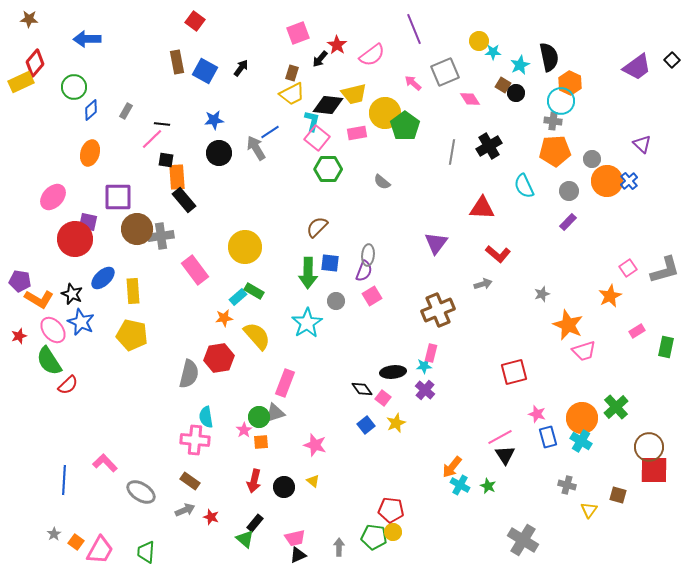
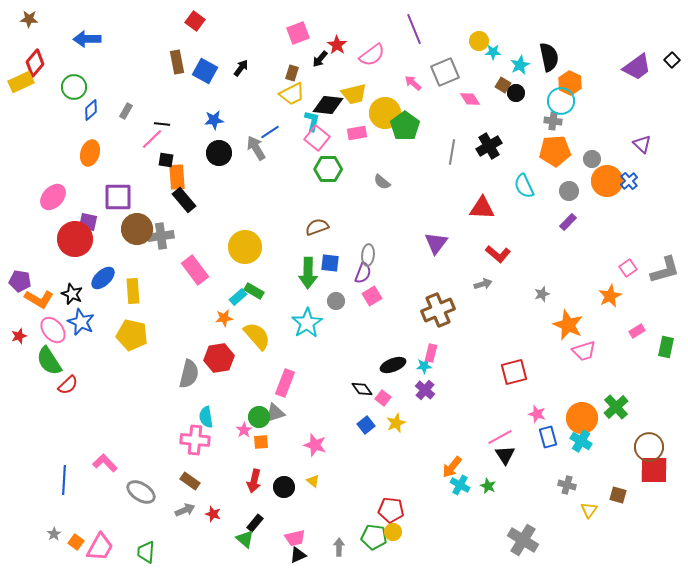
brown semicircle at (317, 227): rotated 25 degrees clockwise
purple semicircle at (364, 271): moved 1 px left, 2 px down
black ellipse at (393, 372): moved 7 px up; rotated 15 degrees counterclockwise
red star at (211, 517): moved 2 px right, 3 px up
pink trapezoid at (100, 550): moved 3 px up
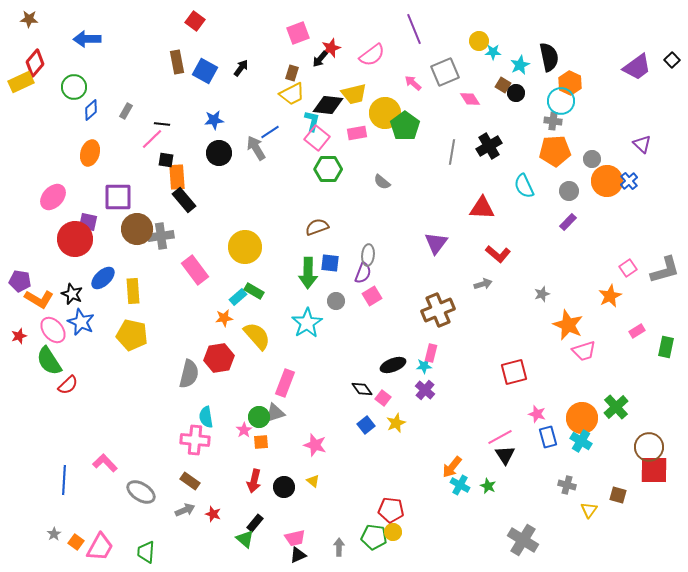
red star at (337, 45): moved 6 px left, 3 px down; rotated 18 degrees clockwise
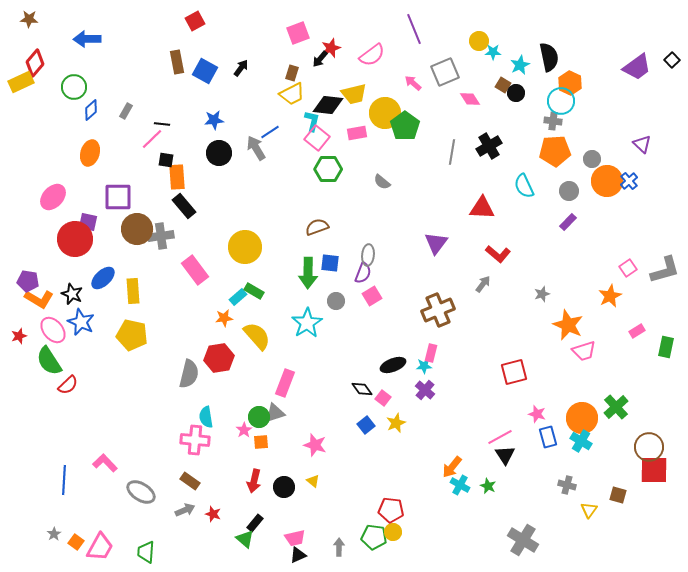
red square at (195, 21): rotated 24 degrees clockwise
black rectangle at (184, 200): moved 6 px down
purple pentagon at (20, 281): moved 8 px right
gray arrow at (483, 284): rotated 36 degrees counterclockwise
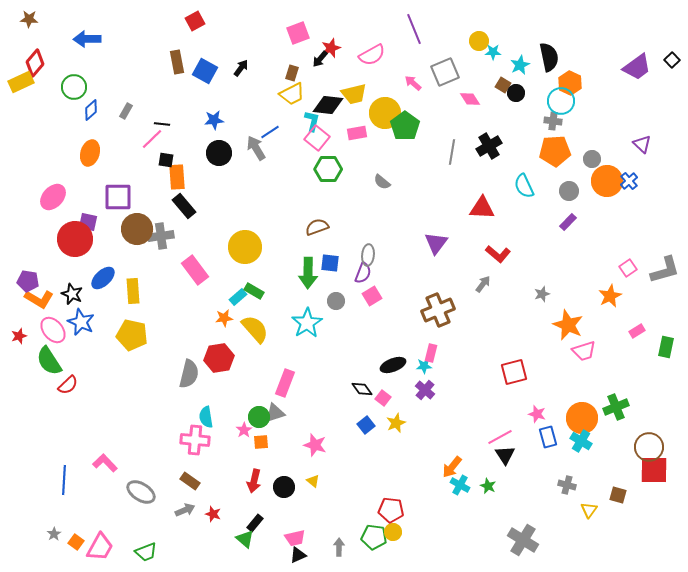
pink semicircle at (372, 55): rotated 8 degrees clockwise
yellow semicircle at (257, 336): moved 2 px left, 7 px up
green cross at (616, 407): rotated 20 degrees clockwise
green trapezoid at (146, 552): rotated 115 degrees counterclockwise
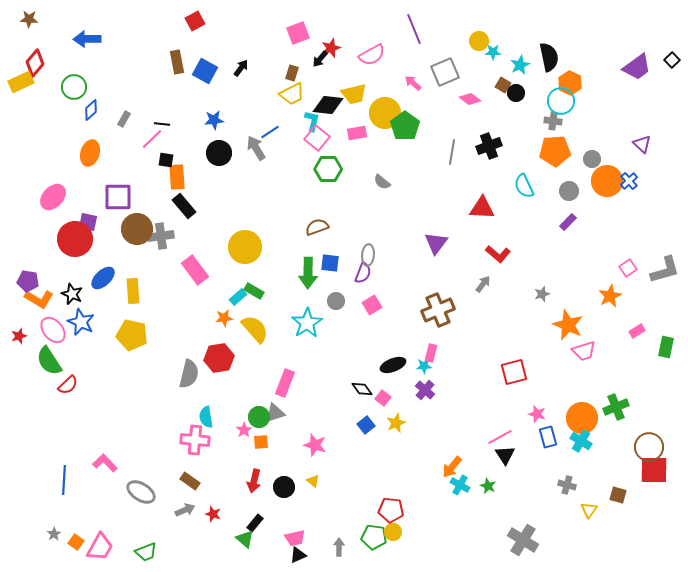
pink diamond at (470, 99): rotated 20 degrees counterclockwise
gray rectangle at (126, 111): moved 2 px left, 8 px down
black cross at (489, 146): rotated 10 degrees clockwise
pink square at (372, 296): moved 9 px down
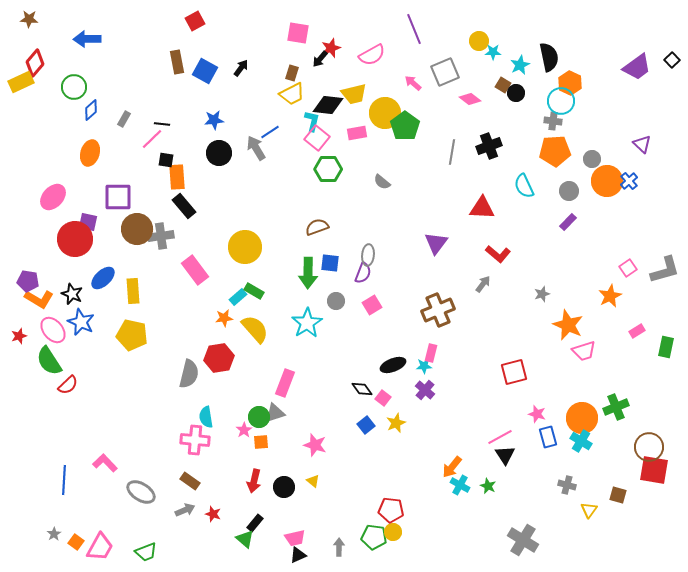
pink square at (298, 33): rotated 30 degrees clockwise
red square at (654, 470): rotated 8 degrees clockwise
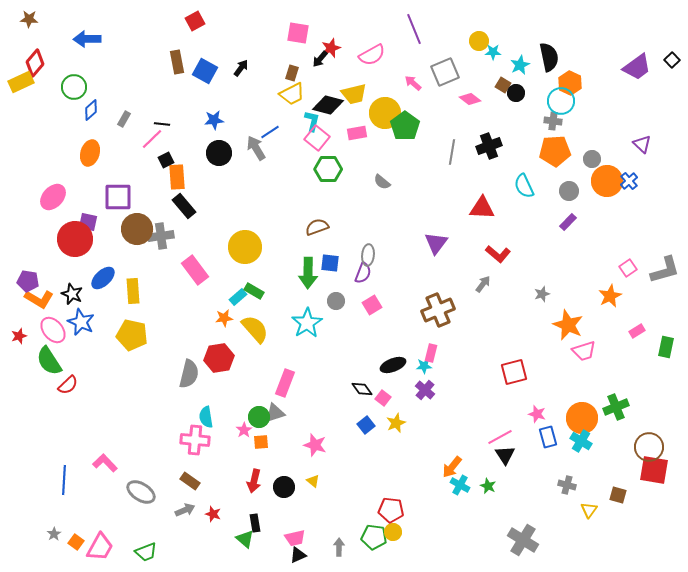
black diamond at (328, 105): rotated 8 degrees clockwise
black square at (166, 160): rotated 35 degrees counterclockwise
black rectangle at (255, 523): rotated 48 degrees counterclockwise
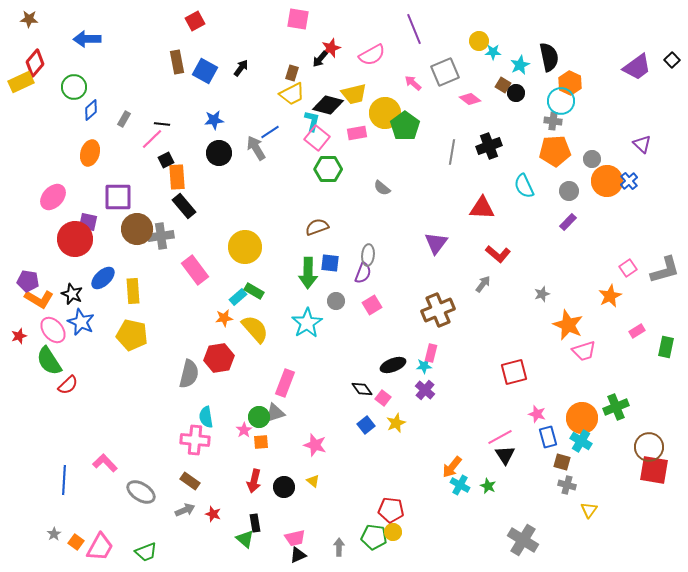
pink square at (298, 33): moved 14 px up
gray semicircle at (382, 182): moved 6 px down
brown square at (618, 495): moved 56 px left, 33 px up
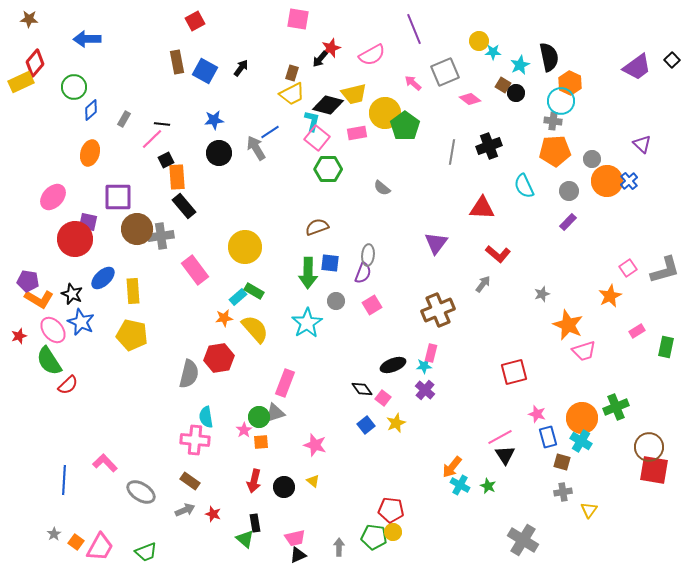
gray cross at (567, 485): moved 4 px left, 7 px down; rotated 24 degrees counterclockwise
